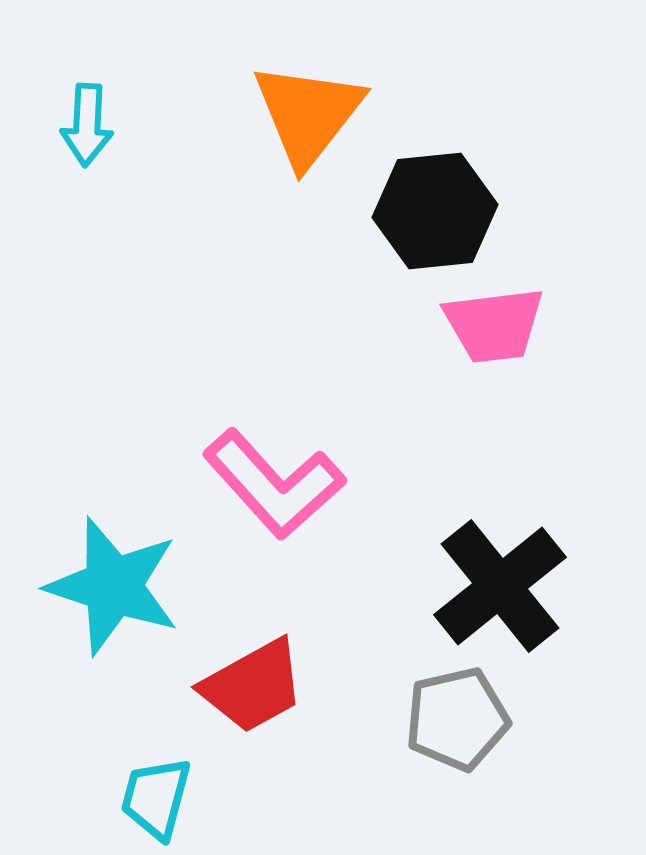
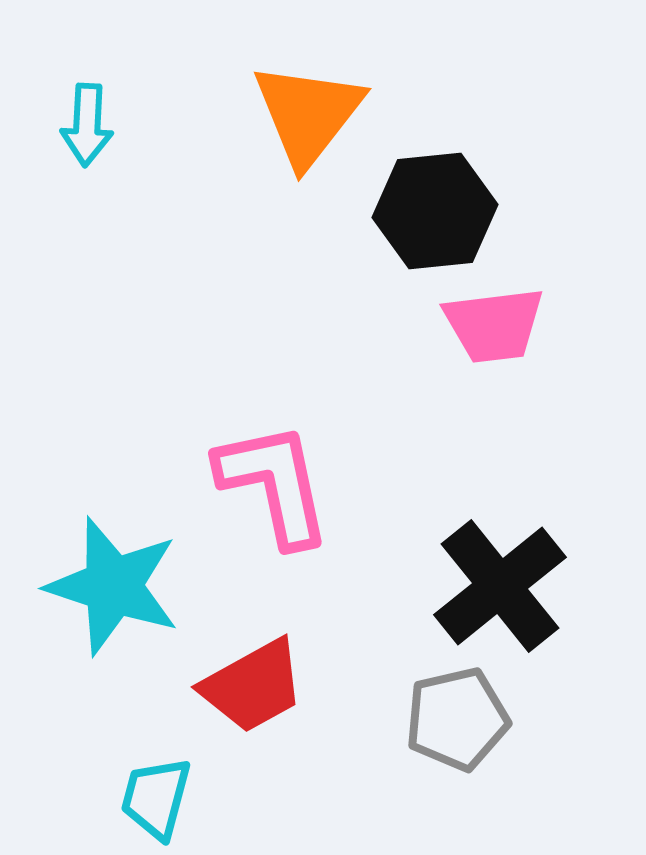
pink L-shape: rotated 150 degrees counterclockwise
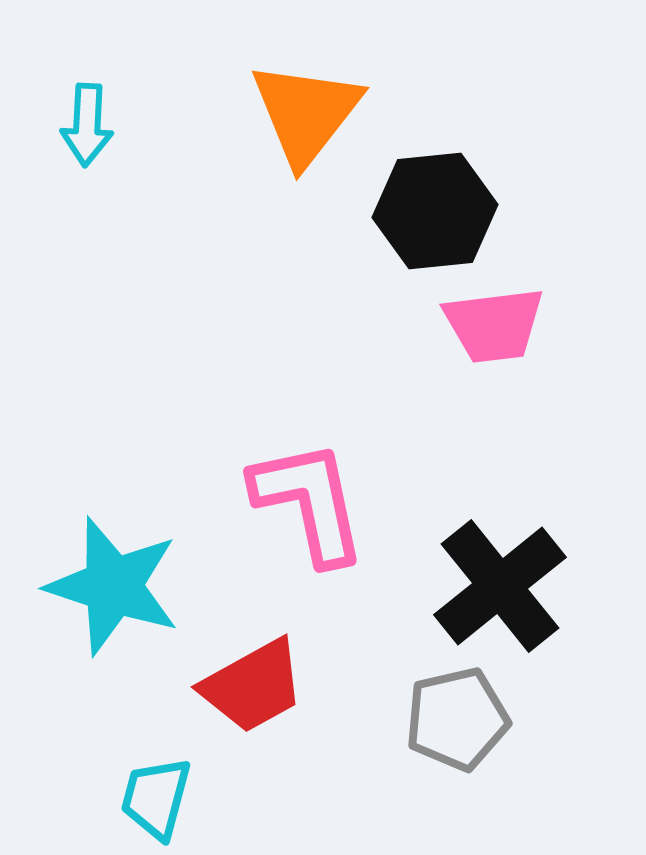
orange triangle: moved 2 px left, 1 px up
pink L-shape: moved 35 px right, 18 px down
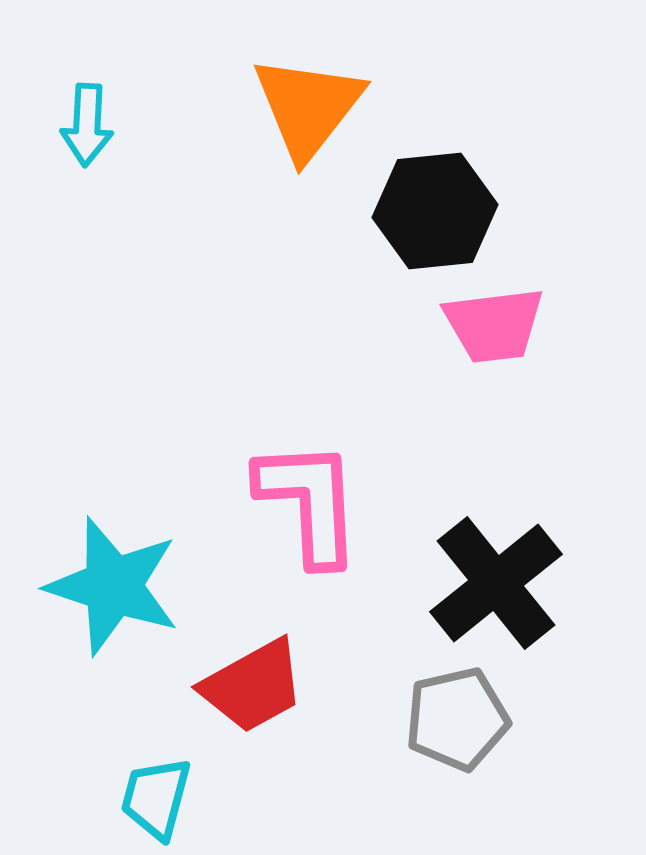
orange triangle: moved 2 px right, 6 px up
pink L-shape: rotated 9 degrees clockwise
black cross: moved 4 px left, 3 px up
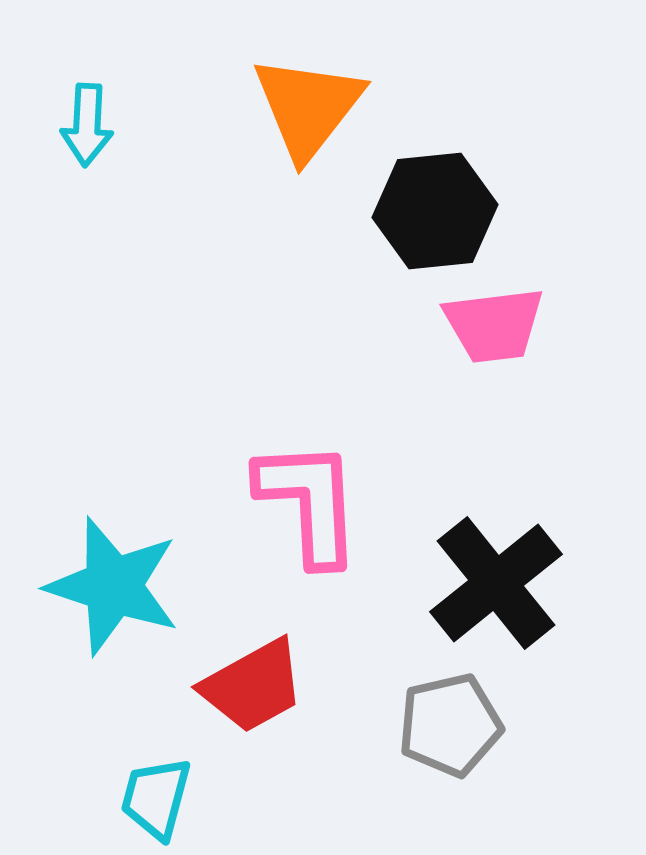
gray pentagon: moved 7 px left, 6 px down
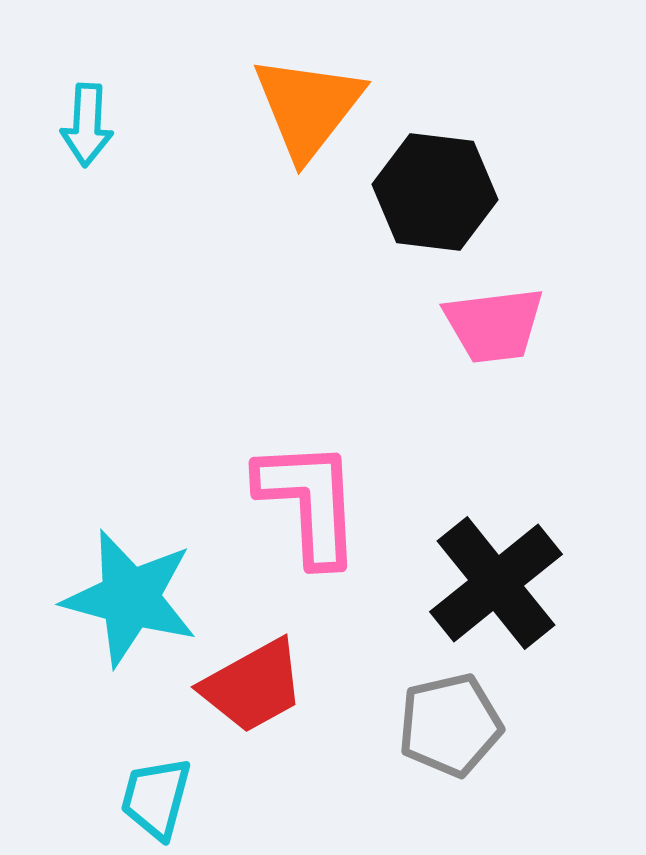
black hexagon: moved 19 px up; rotated 13 degrees clockwise
cyan star: moved 17 px right, 12 px down; rotated 3 degrees counterclockwise
